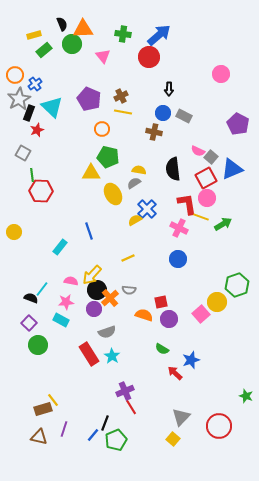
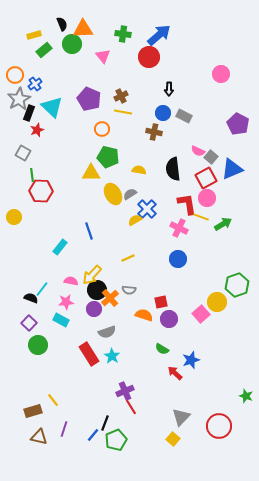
gray semicircle at (134, 183): moved 4 px left, 11 px down
yellow circle at (14, 232): moved 15 px up
brown rectangle at (43, 409): moved 10 px left, 2 px down
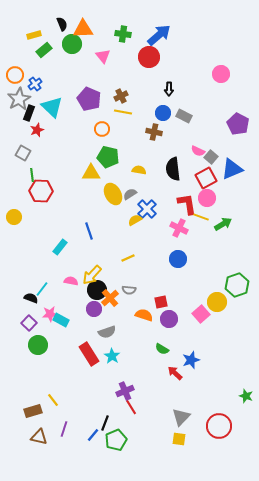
pink star at (66, 302): moved 16 px left, 12 px down
yellow square at (173, 439): moved 6 px right; rotated 32 degrees counterclockwise
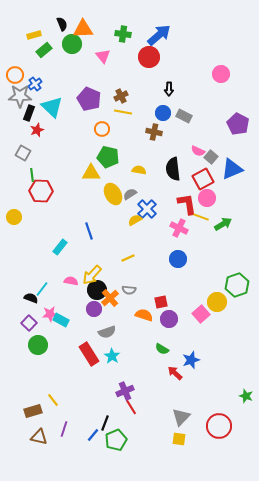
gray star at (19, 99): moved 1 px right, 3 px up; rotated 30 degrees clockwise
red square at (206, 178): moved 3 px left, 1 px down
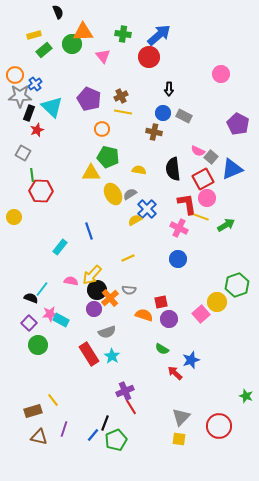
black semicircle at (62, 24): moved 4 px left, 12 px up
orange triangle at (83, 29): moved 3 px down
green arrow at (223, 224): moved 3 px right, 1 px down
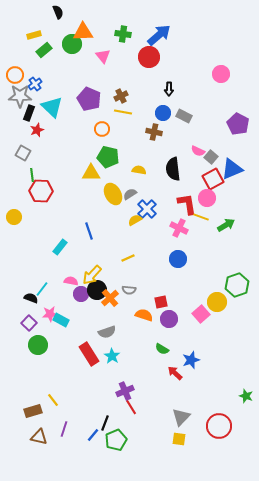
red square at (203, 179): moved 10 px right
purple circle at (94, 309): moved 13 px left, 15 px up
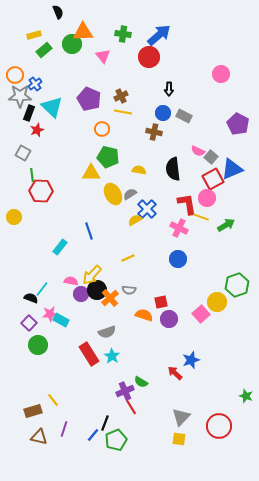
green semicircle at (162, 349): moved 21 px left, 33 px down
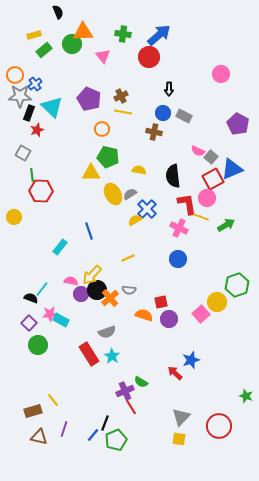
black semicircle at (173, 169): moved 7 px down
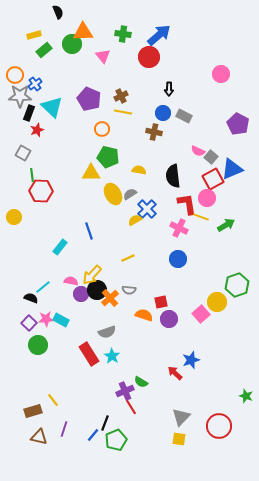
cyan line at (42, 289): moved 1 px right, 2 px up; rotated 14 degrees clockwise
pink star at (50, 314): moved 4 px left, 5 px down
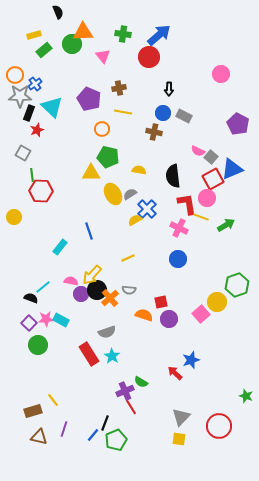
brown cross at (121, 96): moved 2 px left, 8 px up; rotated 16 degrees clockwise
